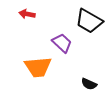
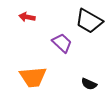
red arrow: moved 3 px down
orange trapezoid: moved 5 px left, 10 px down
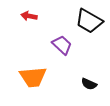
red arrow: moved 2 px right, 1 px up
purple trapezoid: moved 2 px down
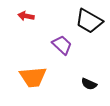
red arrow: moved 3 px left
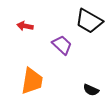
red arrow: moved 1 px left, 10 px down
orange trapezoid: moved 1 px left, 4 px down; rotated 76 degrees counterclockwise
black semicircle: moved 2 px right, 6 px down
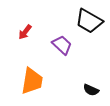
red arrow: moved 6 px down; rotated 63 degrees counterclockwise
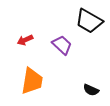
red arrow: moved 8 px down; rotated 28 degrees clockwise
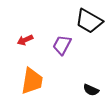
purple trapezoid: rotated 105 degrees counterclockwise
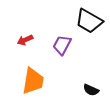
orange trapezoid: moved 1 px right
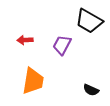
red arrow: rotated 21 degrees clockwise
